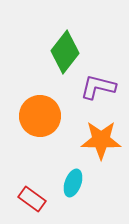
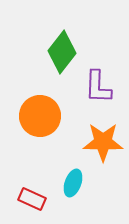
green diamond: moved 3 px left
purple L-shape: rotated 102 degrees counterclockwise
orange star: moved 2 px right, 2 px down
red rectangle: rotated 12 degrees counterclockwise
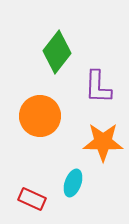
green diamond: moved 5 px left
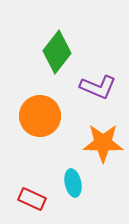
purple L-shape: rotated 69 degrees counterclockwise
orange star: moved 1 px down
cyan ellipse: rotated 32 degrees counterclockwise
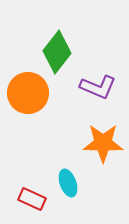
orange circle: moved 12 px left, 23 px up
cyan ellipse: moved 5 px left; rotated 8 degrees counterclockwise
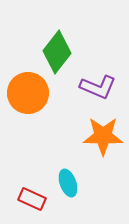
orange star: moved 7 px up
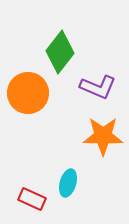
green diamond: moved 3 px right
cyan ellipse: rotated 36 degrees clockwise
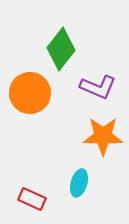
green diamond: moved 1 px right, 3 px up
orange circle: moved 2 px right
cyan ellipse: moved 11 px right
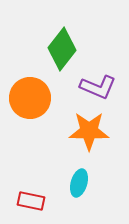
green diamond: moved 1 px right
orange circle: moved 5 px down
orange star: moved 14 px left, 5 px up
red rectangle: moved 1 px left, 2 px down; rotated 12 degrees counterclockwise
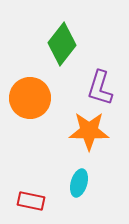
green diamond: moved 5 px up
purple L-shape: moved 2 px right, 1 px down; rotated 84 degrees clockwise
